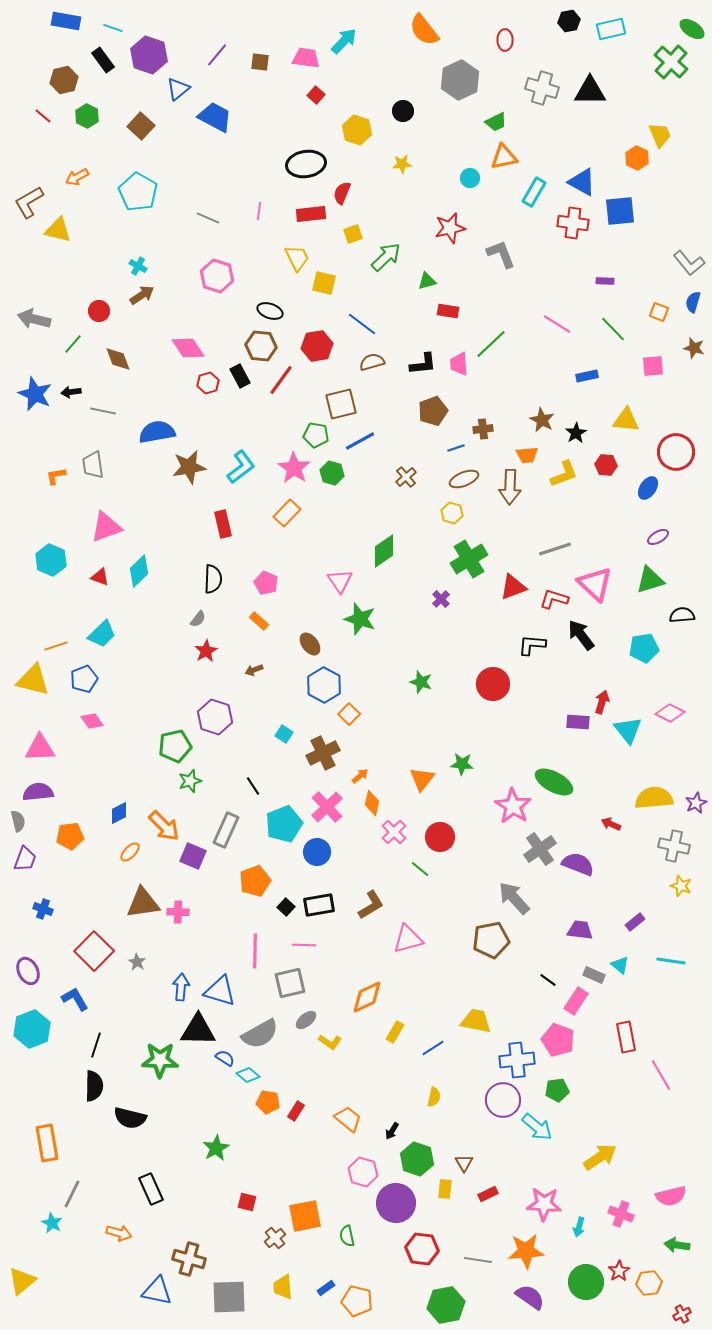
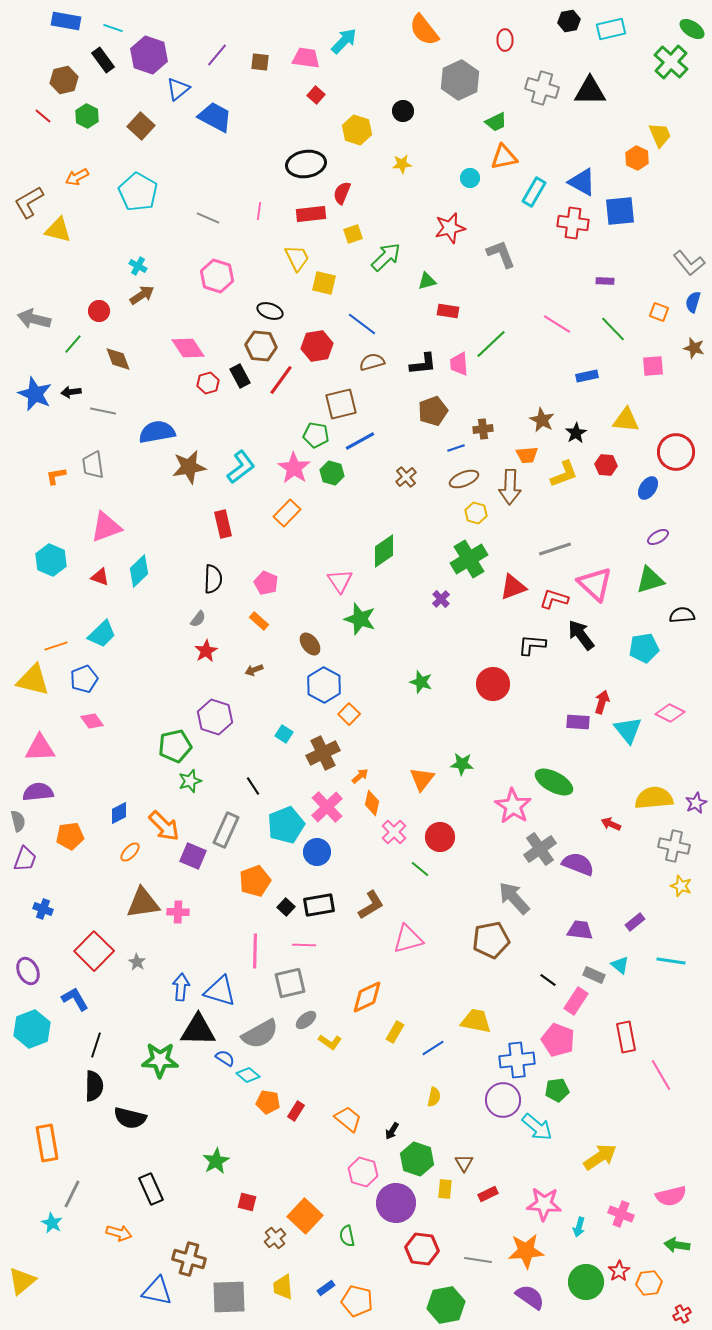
yellow hexagon at (452, 513): moved 24 px right
cyan pentagon at (284, 824): moved 2 px right, 1 px down
green star at (216, 1148): moved 13 px down
orange square at (305, 1216): rotated 36 degrees counterclockwise
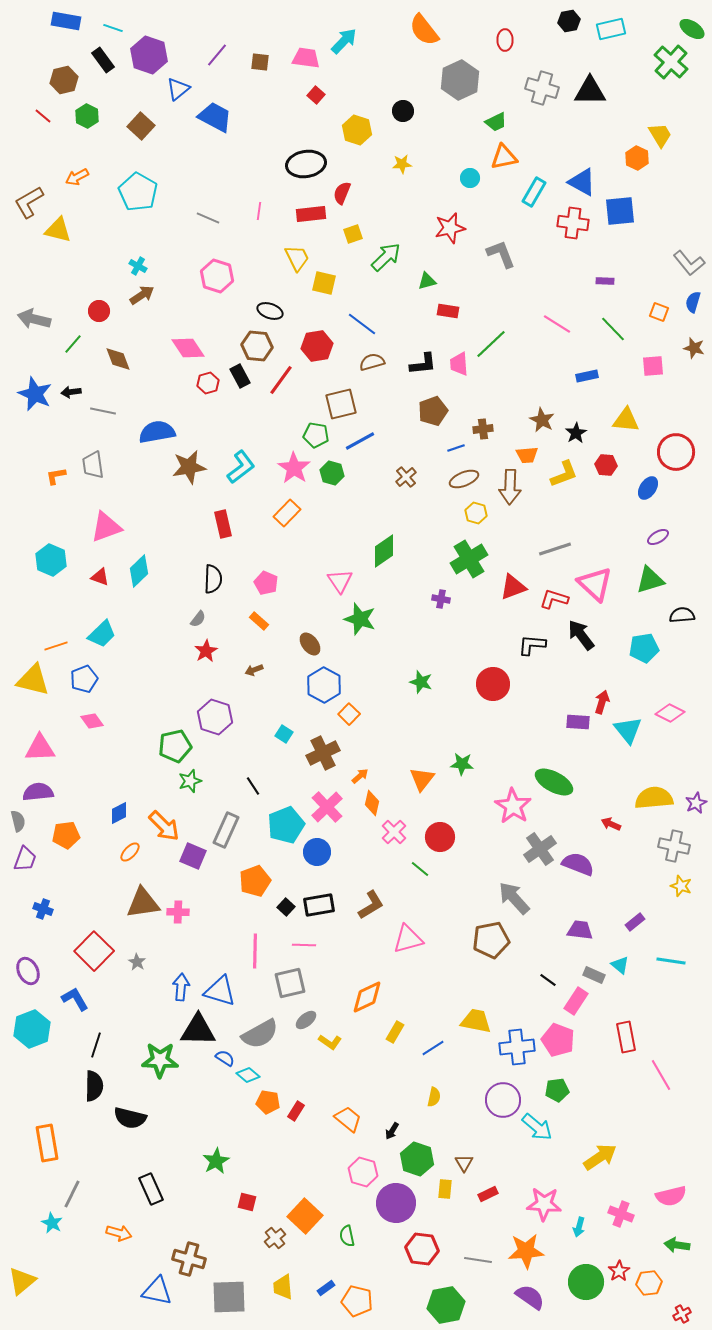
yellow trapezoid at (660, 135): rotated 8 degrees counterclockwise
brown hexagon at (261, 346): moved 4 px left
purple cross at (441, 599): rotated 36 degrees counterclockwise
orange pentagon at (70, 836): moved 4 px left, 1 px up
blue cross at (517, 1060): moved 13 px up
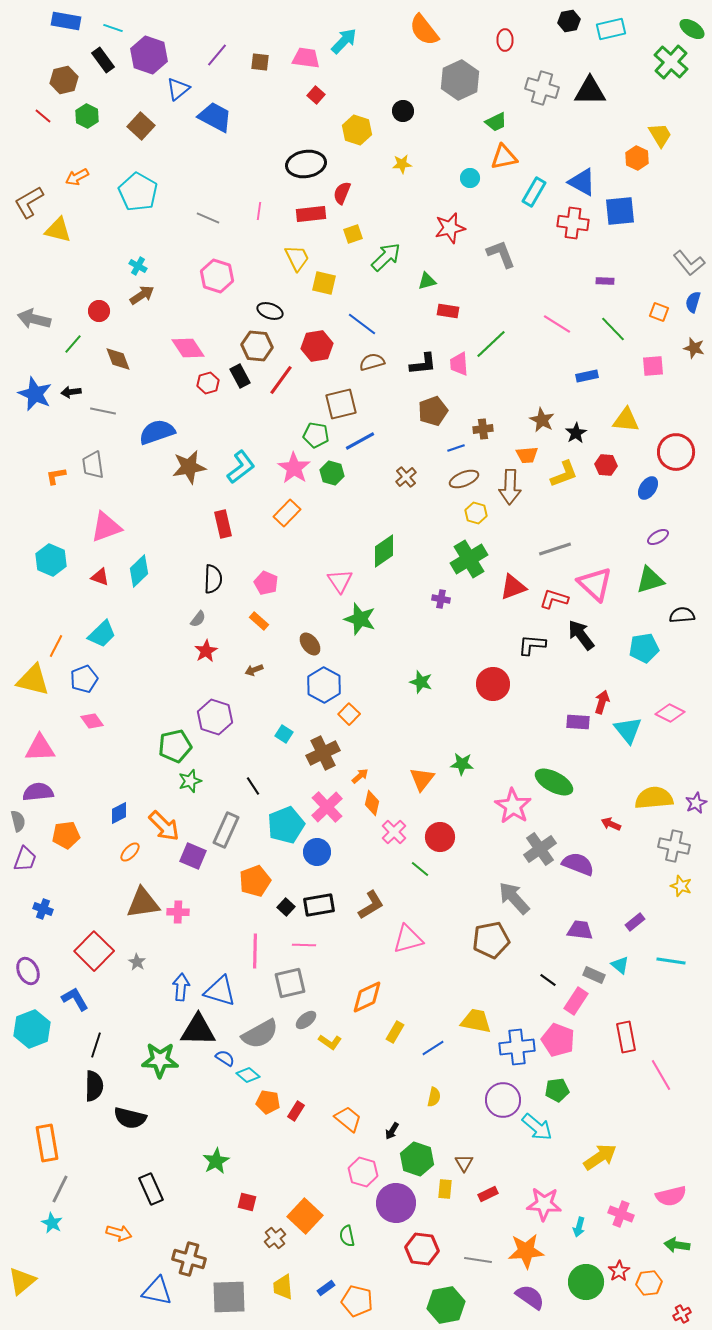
blue semicircle at (157, 432): rotated 9 degrees counterclockwise
orange line at (56, 646): rotated 45 degrees counterclockwise
gray line at (72, 1194): moved 12 px left, 5 px up
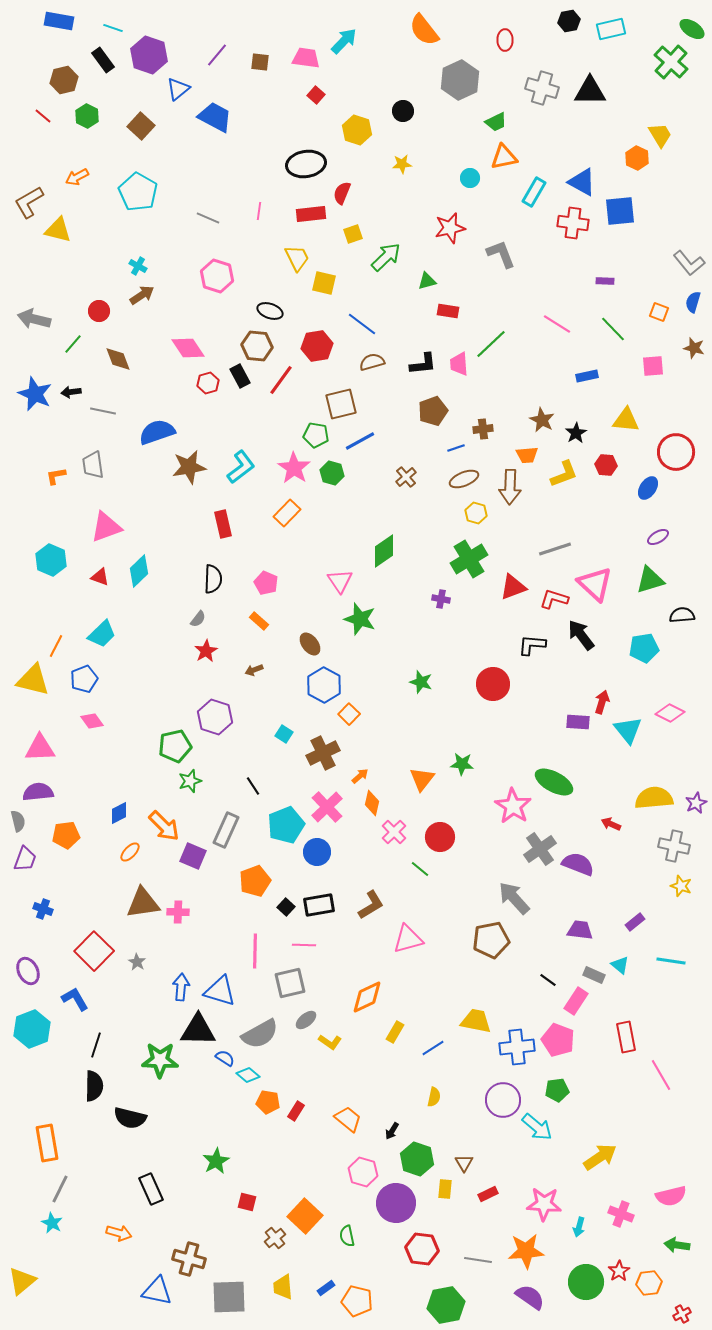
blue rectangle at (66, 21): moved 7 px left
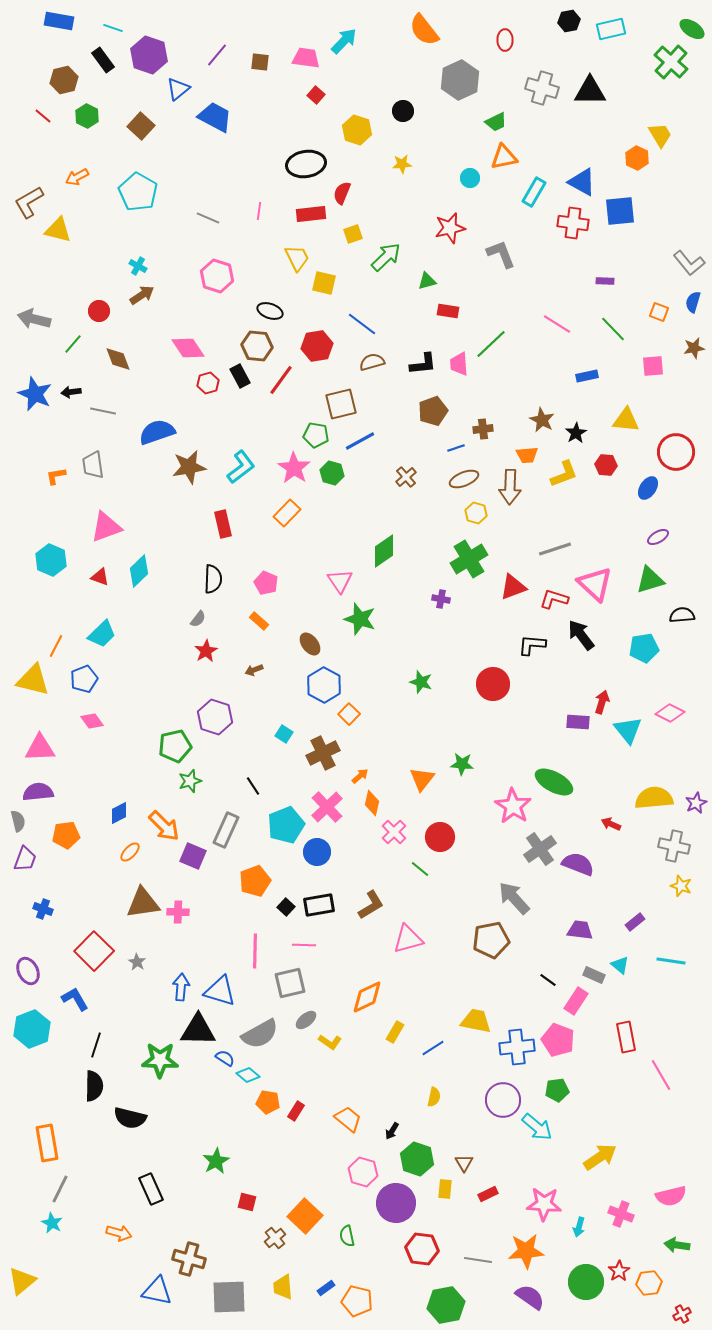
brown star at (694, 348): rotated 25 degrees counterclockwise
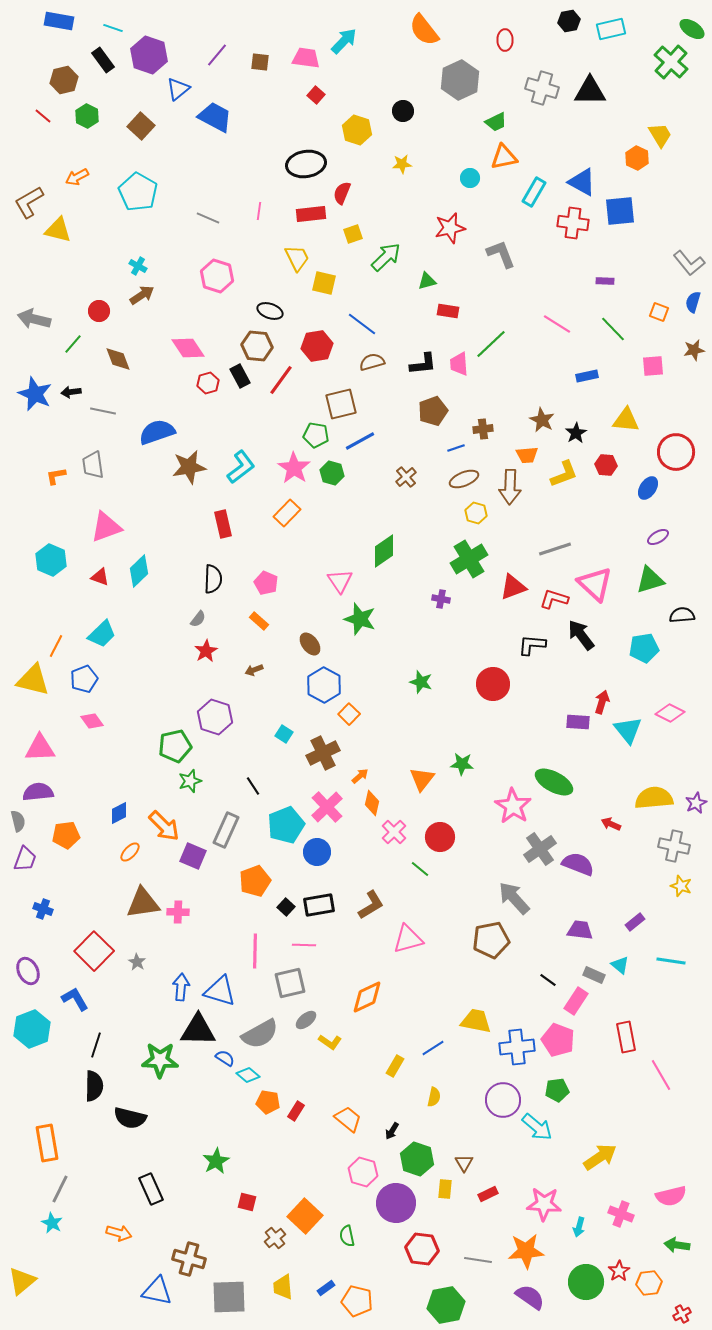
brown star at (694, 348): moved 2 px down
yellow rectangle at (395, 1032): moved 34 px down
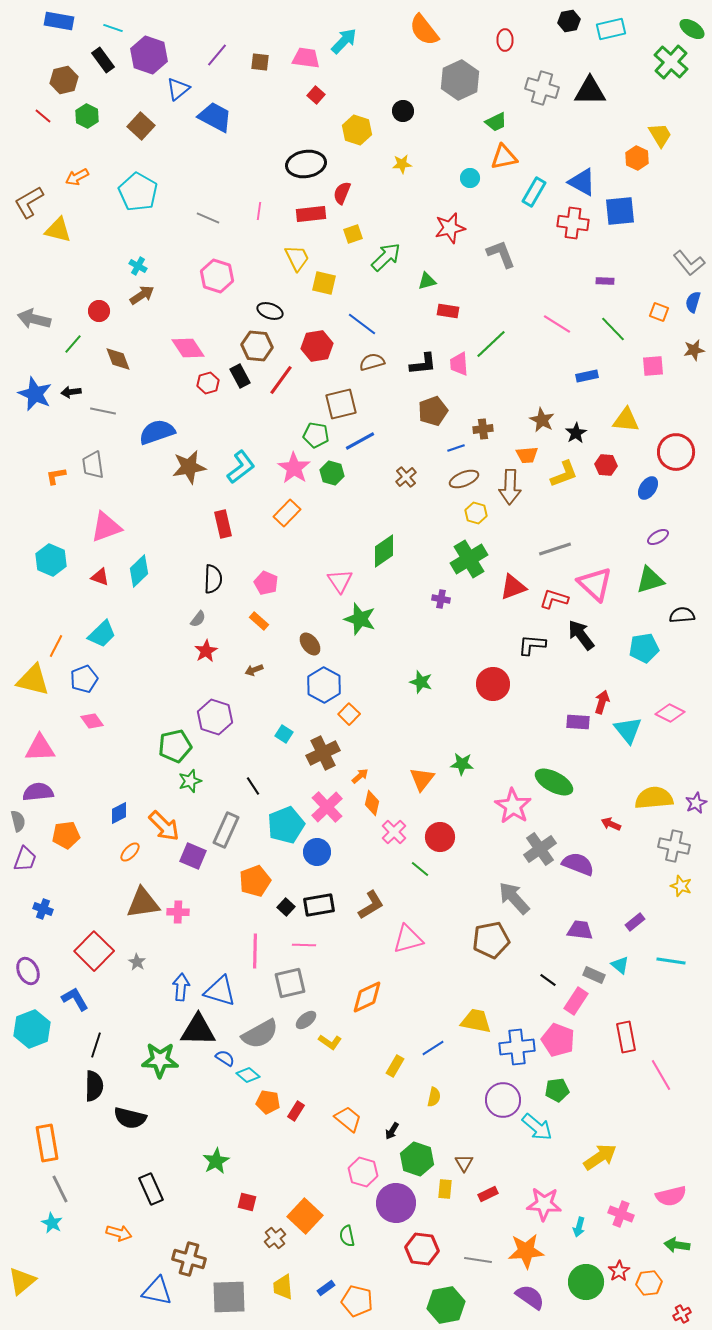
gray line at (60, 1189): rotated 52 degrees counterclockwise
